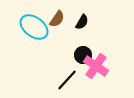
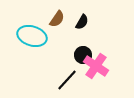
cyan ellipse: moved 2 px left, 9 px down; rotated 20 degrees counterclockwise
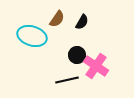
black circle: moved 6 px left
black line: rotated 35 degrees clockwise
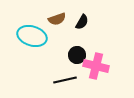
brown semicircle: rotated 36 degrees clockwise
pink cross: rotated 20 degrees counterclockwise
black line: moved 2 px left
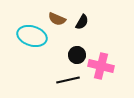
brown semicircle: rotated 42 degrees clockwise
pink cross: moved 5 px right
black line: moved 3 px right
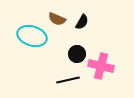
black circle: moved 1 px up
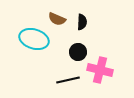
black semicircle: rotated 28 degrees counterclockwise
cyan ellipse: moved 2 px right, 3 px down
black circle: moved 1 px right, 2 px up
pink cross: moved 1 px left, 4 px down
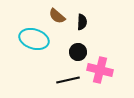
brown semicircle: moved 3 px up; rotated 18 degrees clockwise
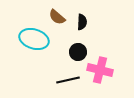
brown semicircle: moved 1 px down
